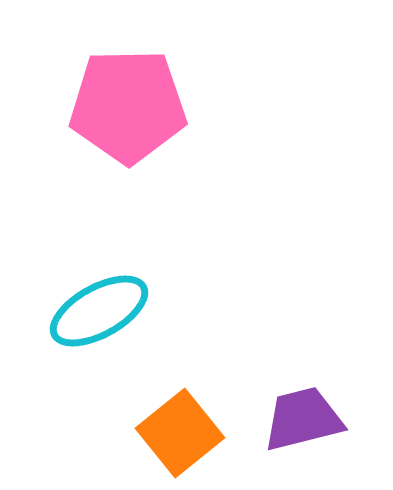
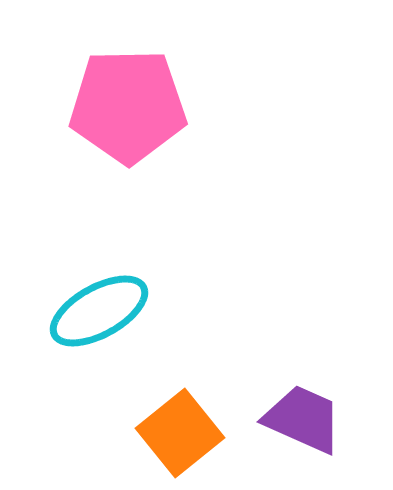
purple trapezoid: rotated 38 degrees clockwise
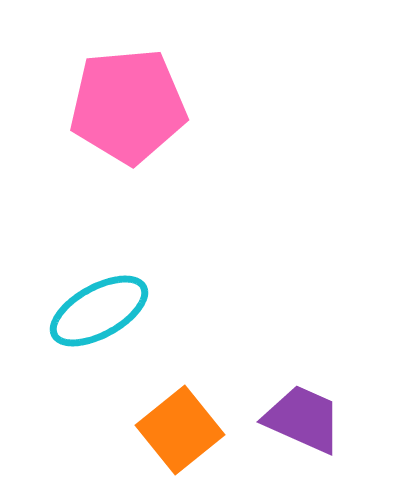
pink pentagon: rotated 4 degrees counterclockwise
orange square: moved 3 px up
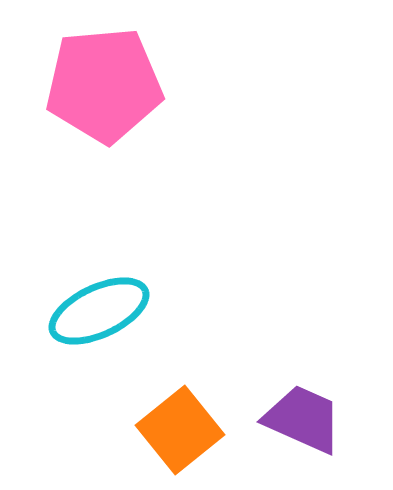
pink pentagon: moved 24 px left, 21 px up
cyan ellipse: rotated 4 degrees clockwise
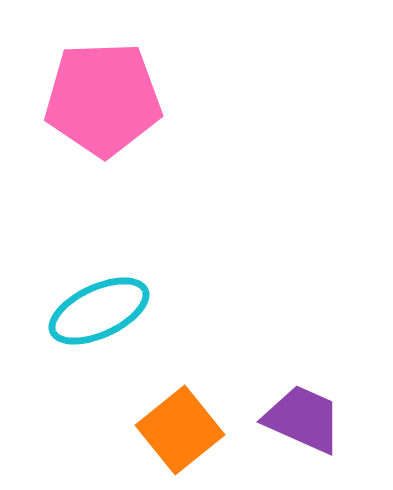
pink pentagon: moved 1 px left, 14 px down; rotated 3 degrees clockwise
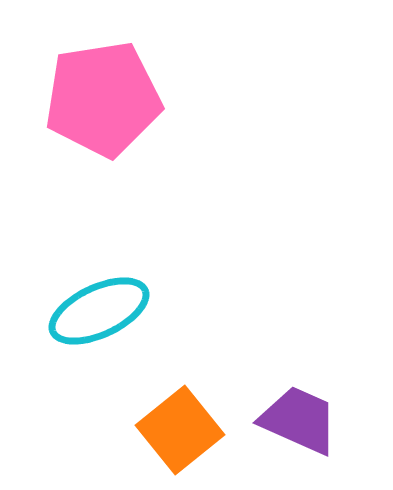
pink pentagon: rotated 7 degrees counterclockwise
purple trapezoid: moved 4 px left, 1 px down
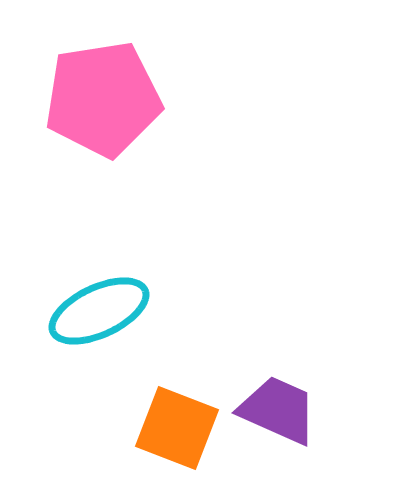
purple trapezoid: moved 21 px left, 10 px up
orange square: moved 3 px left, 2 px up; rotated 30 degrees counterclockwise
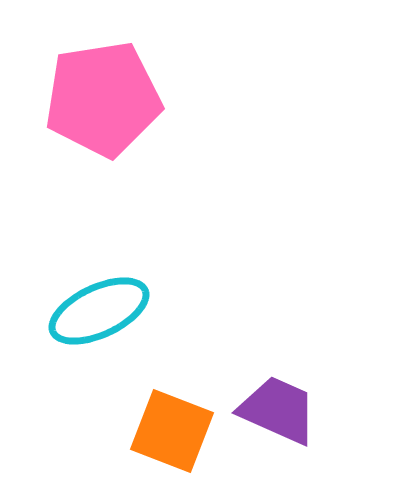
orange square: moved 5 px left, 3 px down
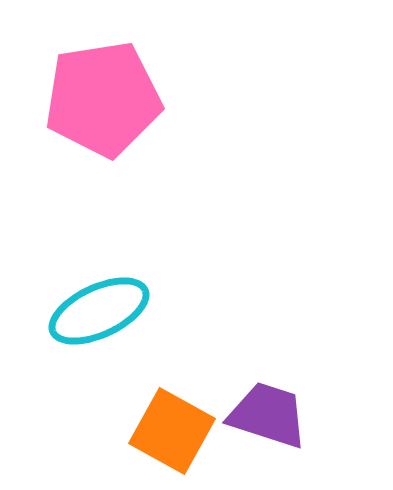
purple trapezoid: moved 10 px left, 5 px down; rotated 6 degrees counterclockwise
orange square: rotated 8 degrees clockwise
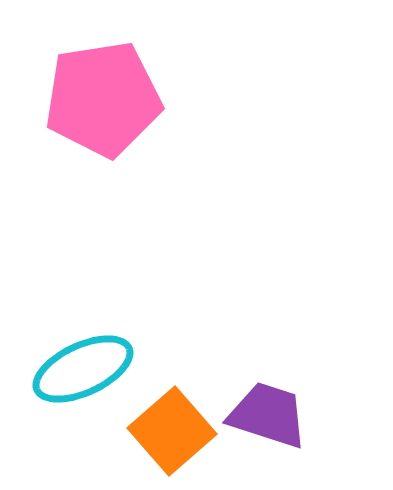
cyan ellipse: moved 16 px left, 58 px down
orange square: rotated 20 degrees clockwise
